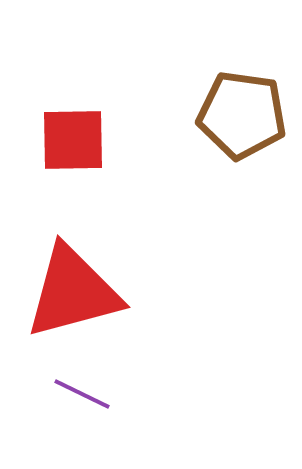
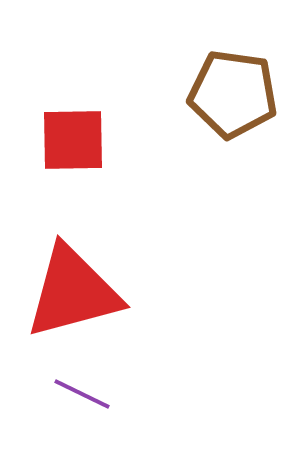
brown pentagon: moved 9 px left, 21 px up
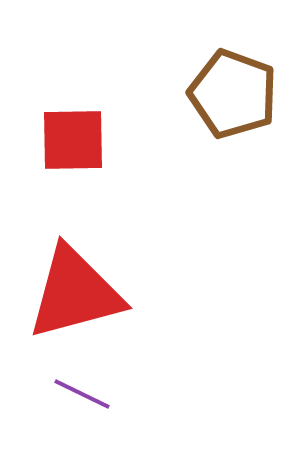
brown pentagon: rotated 12 degrees clockwise
red triangle: moved 2 px right, 1 px down
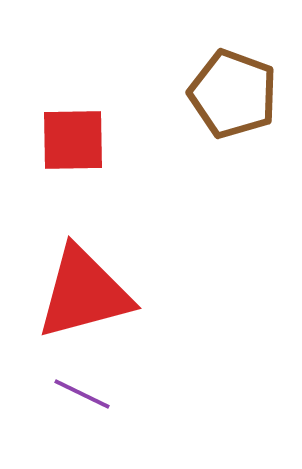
red triangle: moved 9 px right
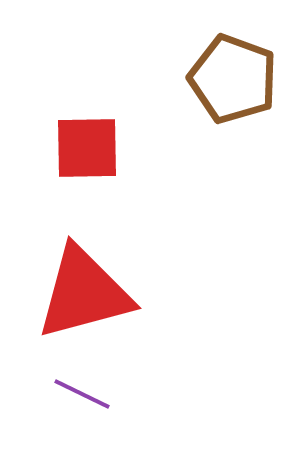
brown pentagon: moved 15 px up
red square: moved 14 px right, 8 px down
